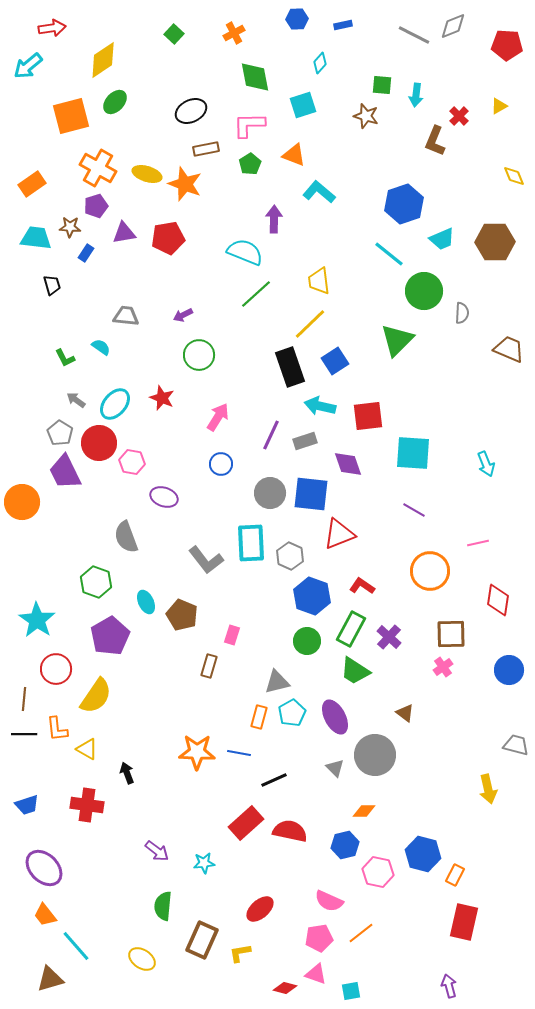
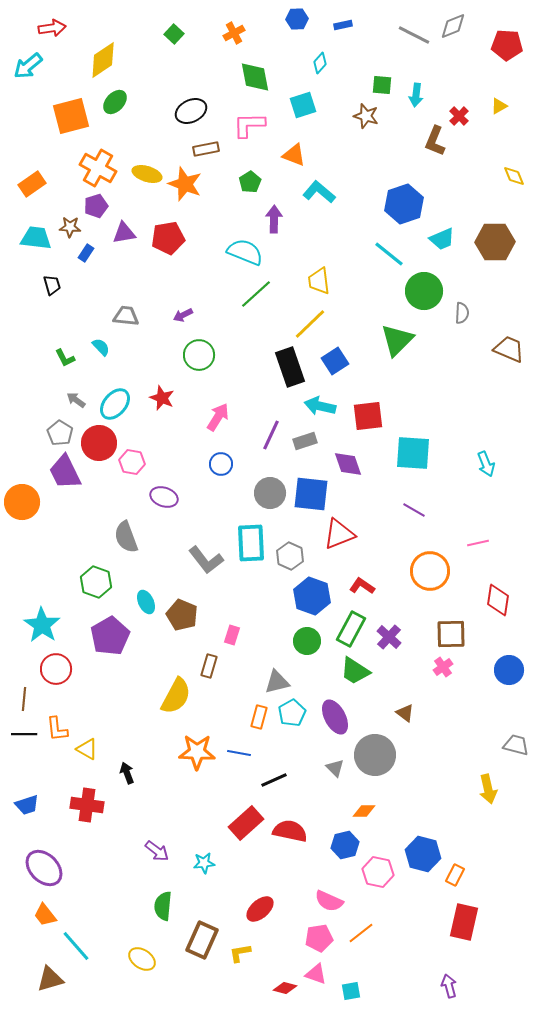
green pentagon at (250, 164): moved 18 px down
cyan semicircle at (101, 347): rotated 12 degrees clockwise
cyan star at (37, 620): moved 5 px right, 5 px down
yellow semicircle at (96, 696): moved 80 px right; rotated 6 degrees counterclockwise
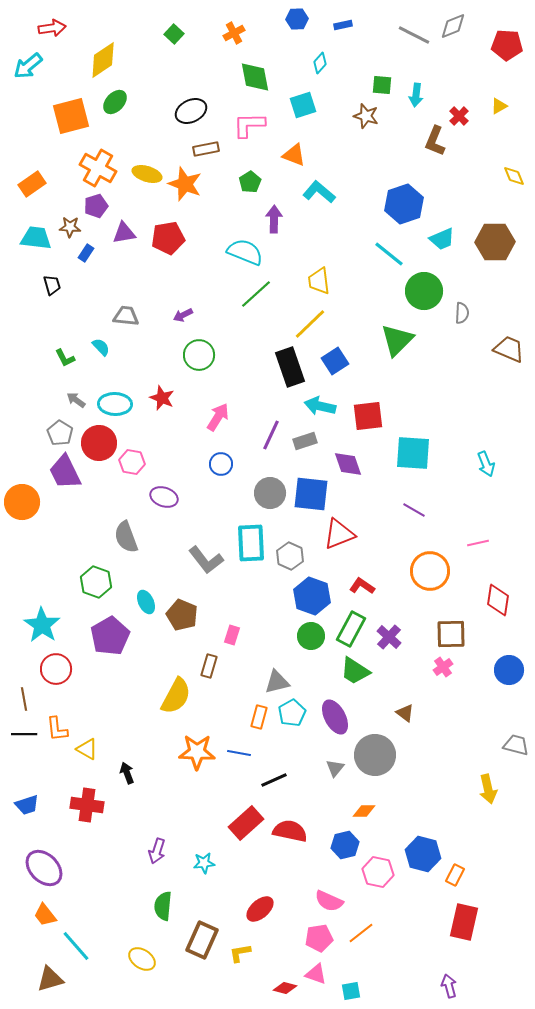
cyan ellipse at (115, 404): rotated 52 degrees clockwise
green circle at (307, 641): moved 4 px right, 5 px up
brown line at (24, 699): rotated 15 degrees counterclockwise
gray triangle at (335, 768): rotated 24 degrees clockwise
purple arrow at (157, 851): rotated 70 degrees clockwise
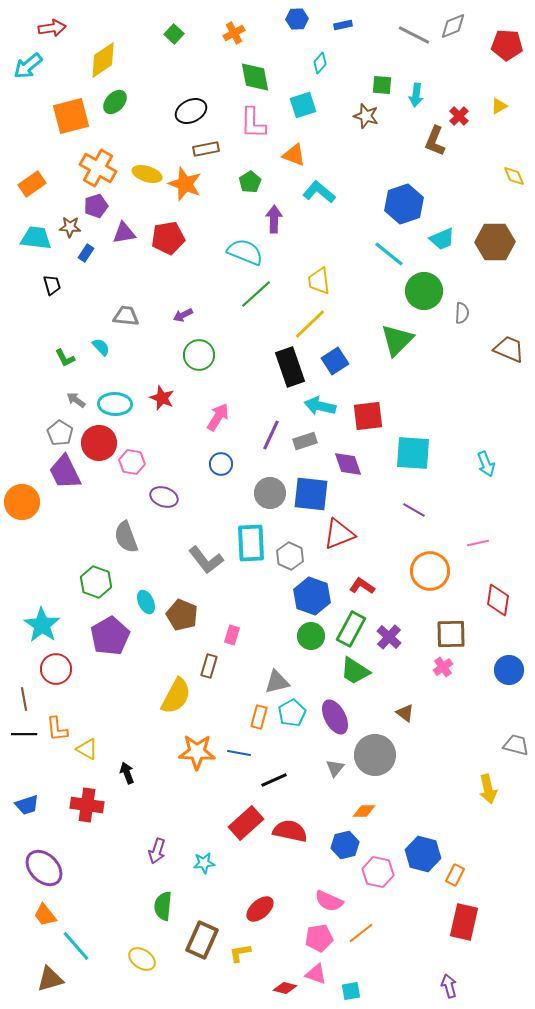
pink L-shape at (249, 125): moved 4 px right, 2 px up; rotated 88 degrees counterclockwise
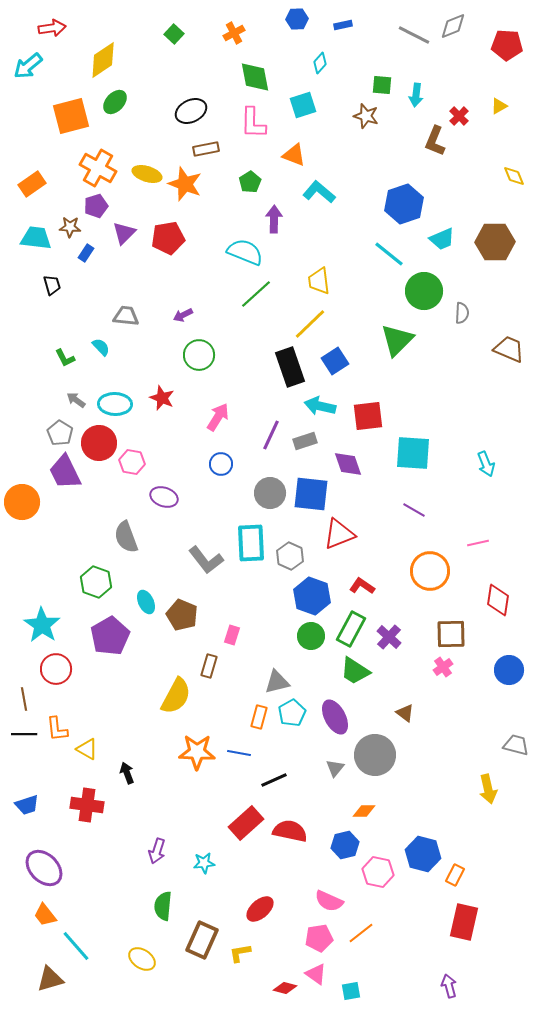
purple triangle at (124, 233): rotated 35 degrees counterclockwise
pink triangle at (316, 974): rotated 15 degrees clockwise
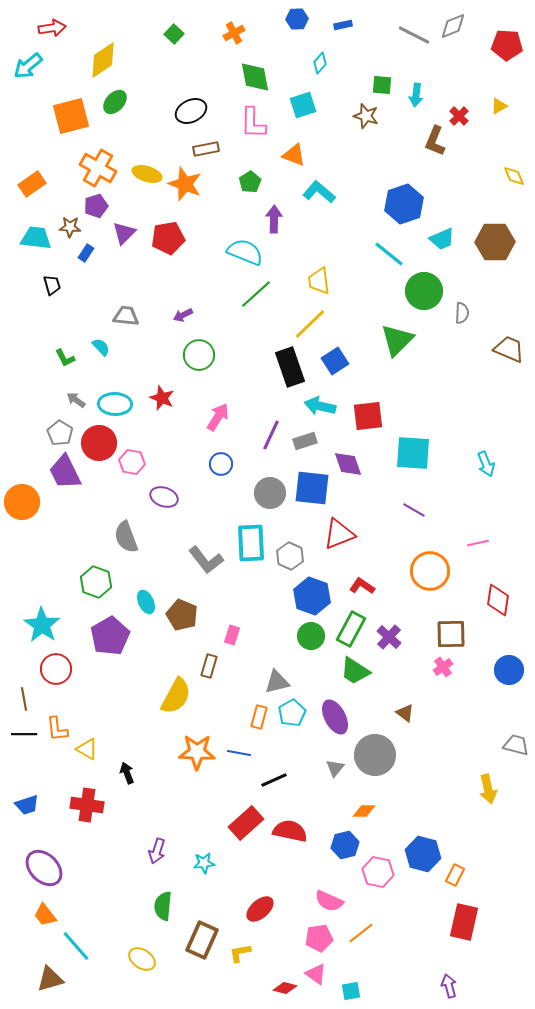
blue square at (311, 494): moved 1 px right, 6 px up
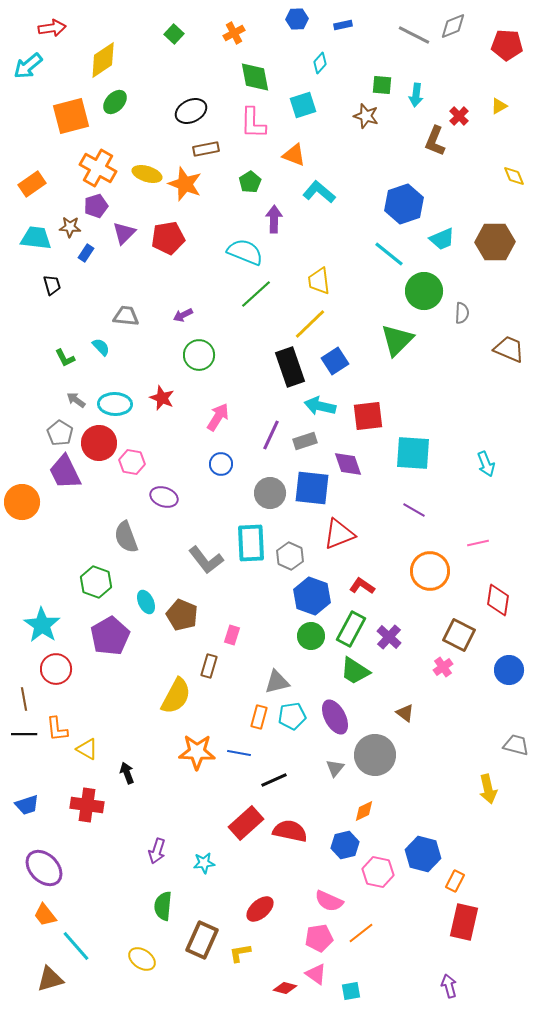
brown square at (451, 634): moved 8 px right, 1 px down; rotated 28 degrees clockwise
cyan pentagon at (292, 713): moved 3 px down; rotated 20 degrees clockwise
orange diamond at (364, 811): rotated 25 degrees counterclockwise
orange rectangle at (455, 875): moved 6 px down
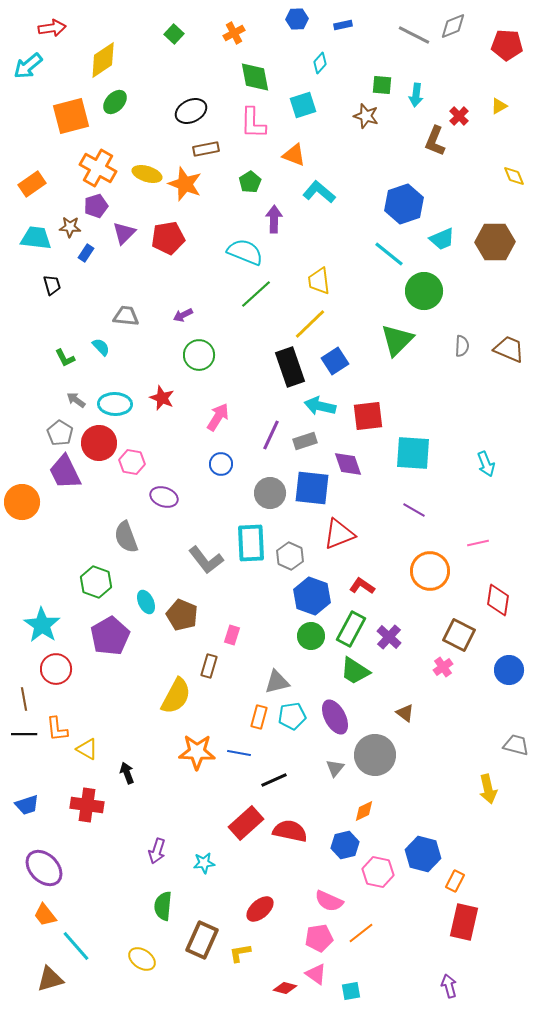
gray semicircle at (462, 313): moved 33 px down
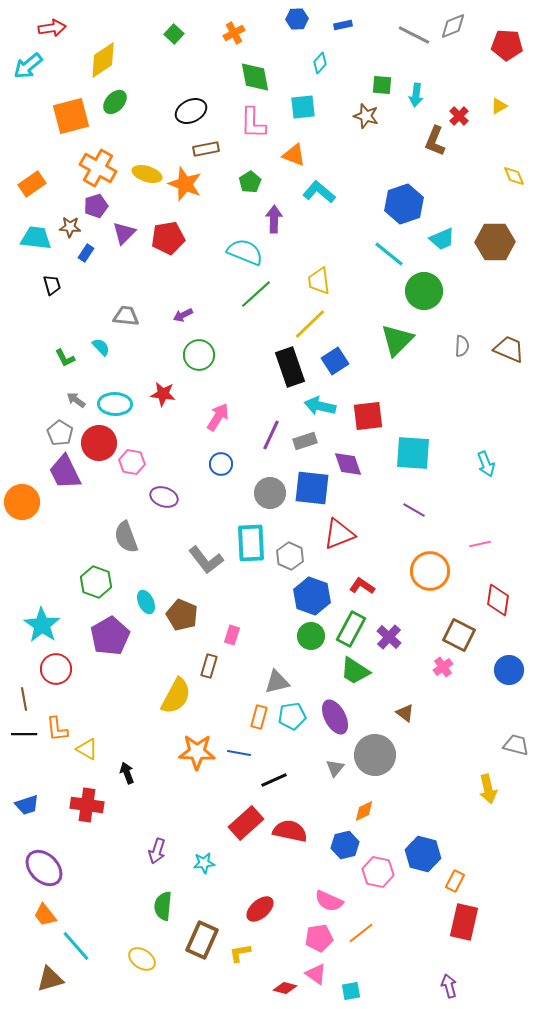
cyan square at (303, 105): moved 2 px down; rotated 12 degrees clockwise
red star at (162, 398): moved 1 px right, 4 px up; rotated 15 degrees counterclockwise
pink line at (478, 543): moved 2 px right, 1 px down
